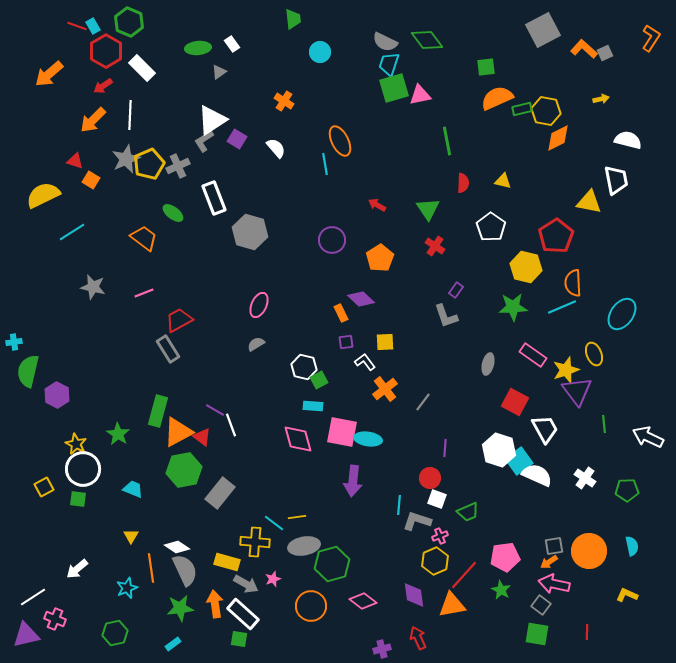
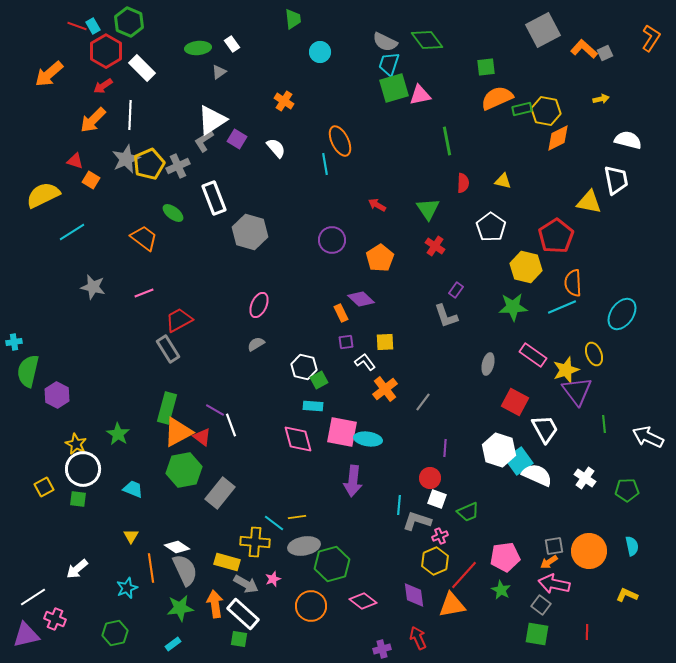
green rectangle at (158, 411): moved 9 px right, 3 px up
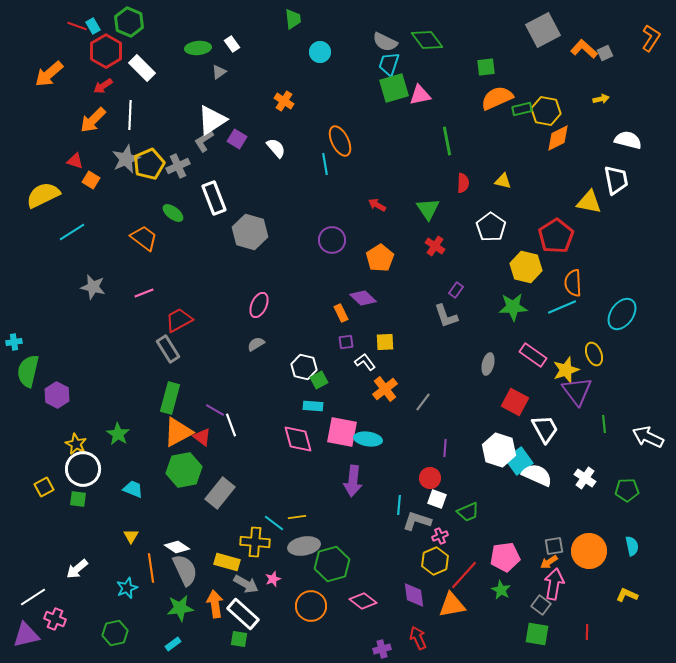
purple diamond at (361, 299): moved 2 px right, 1 px up
green rectangle at (167, 408): moved 3 px right, 10 px up
pink arrow at (554, 584): rotated 88 degrees clockwise
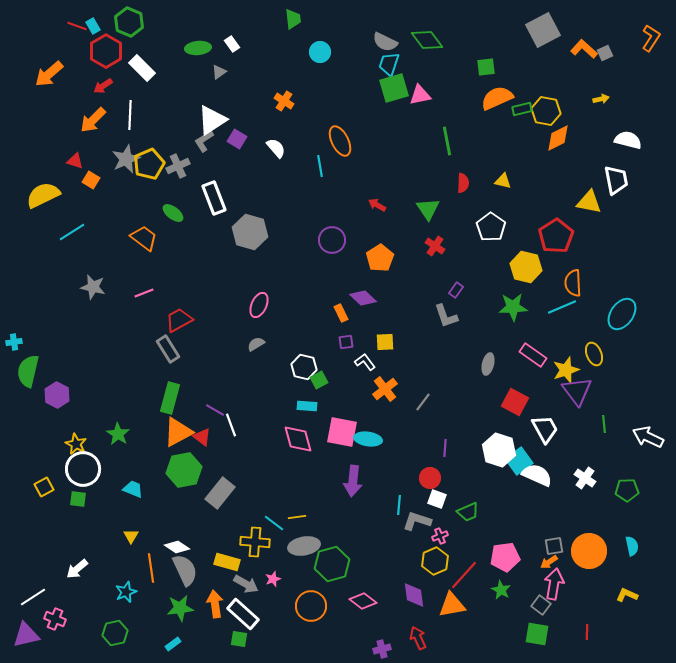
cyan line at (325, 164): moved 5 px left, 2 px down
cyan rectangle at (313, 406): moved 6 px left
cyan star at (127, 588): moved 1 px left, 4 px down
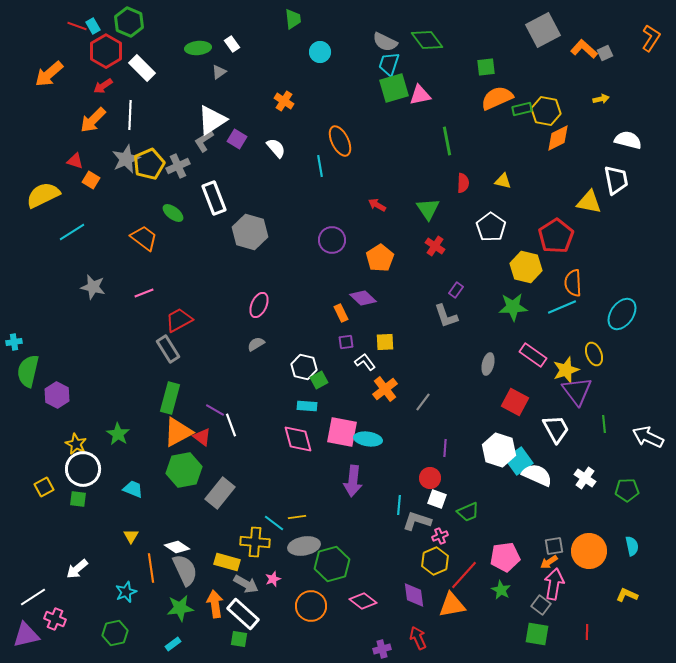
white trapezoid at (545, 429): moved 11 px right
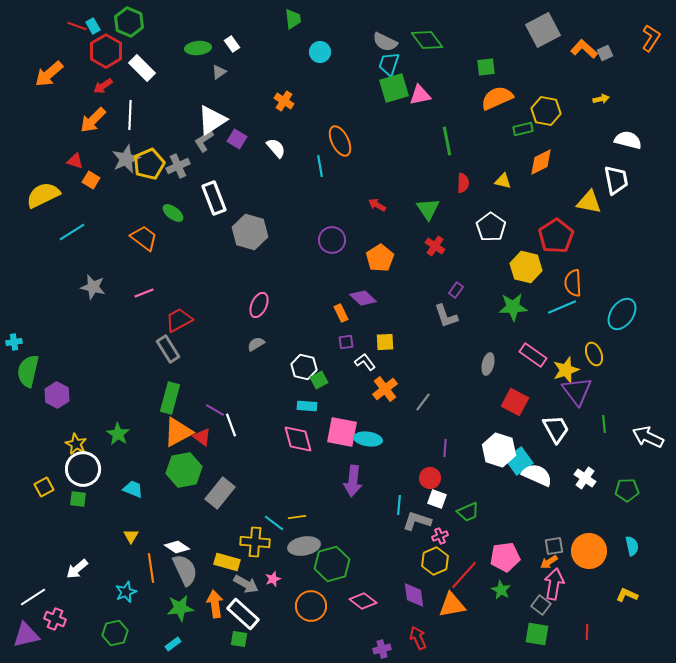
green rectangle at (522, 109): moved 1 px right, 20 px down
orange diamond at (558, 138): moved 17 px left, 24 px down
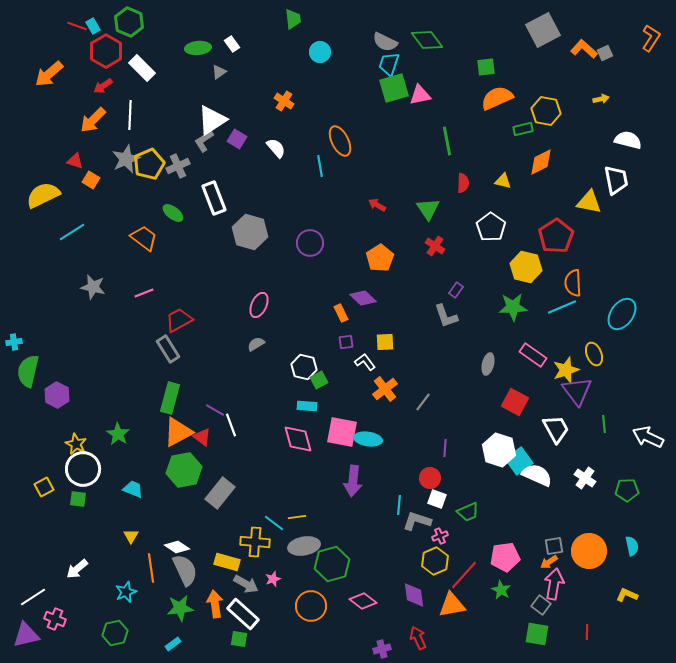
purple circle at (332, 240): moved 22 px left, 3 px down
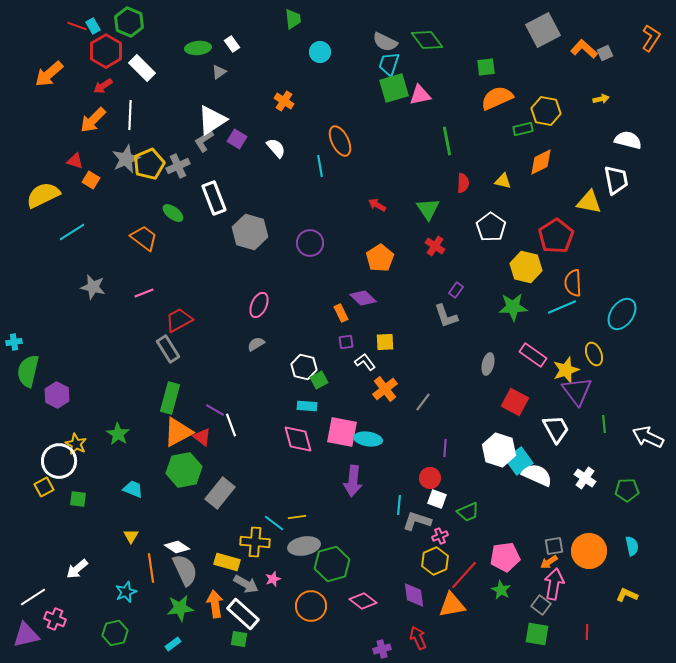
white circle at (83, 469): moved 24 px left, 8 px up
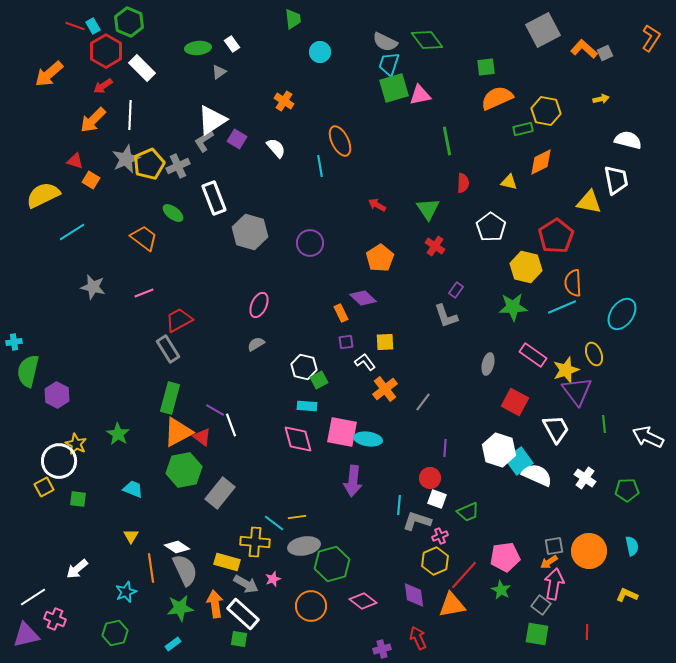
red line at (77, 26): moved 2 px left
yellow triangle at (503, 181): moved 6 px right, 1 px down
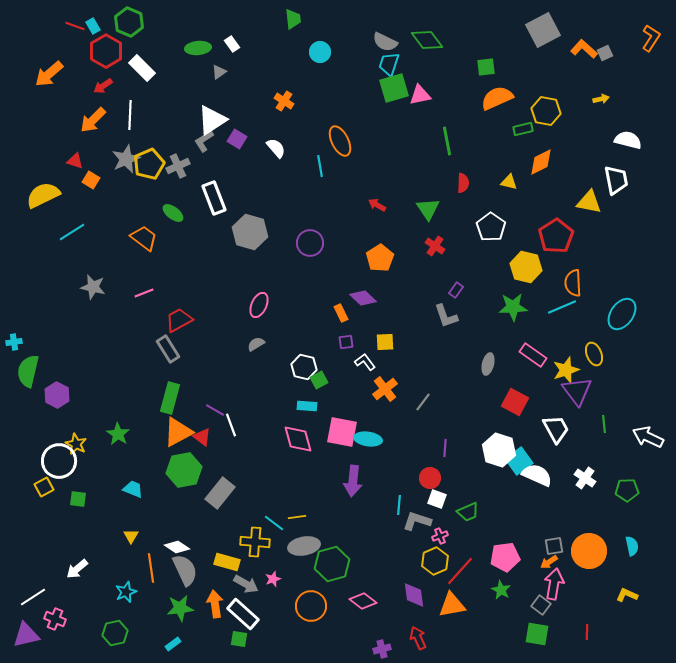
red line at (464, 575): moved 4 px left, 4 px up
